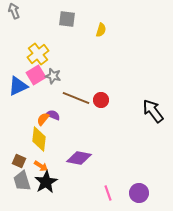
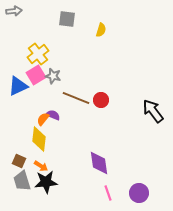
gray arrow: rotated 105 degrees clockwise
purple diamond: moved 20 px right, 5 px down; rotated 70 degrees clockwise
black star: rotated 25 degrees clockwise
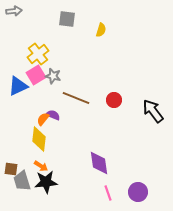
red circle: moved 13 px right
brown square: moved 8 px left, 8 px down; rotated 16 degrees counterclockwise
purple circle: moved 1 px left, 1 px up
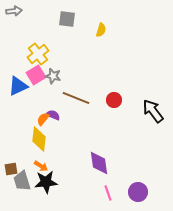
brown square: rotated 16 degrees counterclockwise
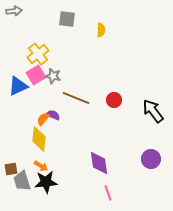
yellow semicircle: rotated 16 degrees counterclockwise
purple circle: moved 13 px right, 33 px up
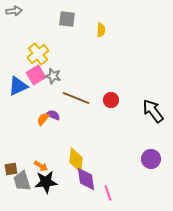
red circle: moved 3 px left
yellow diamond: moved 37 px right, 21 px down
purple diamond: moved 13 px left, 16 px down
